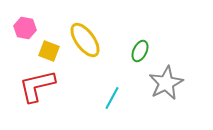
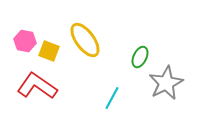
pink hexagon: moved 13 px down
green ellipse: moved 6 px down
red L-shape: rotated 48 degrees clockwise
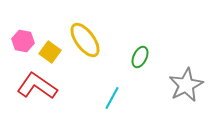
pink hexagon: moved 2 px left
yellow square: moved 1 px right, 1 px down; rotated 15 degrees clockwise
gray star: moved 20 px right, 2 px down
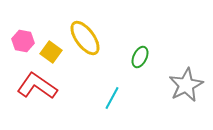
yellow ellipse: moved 2 px up
yellow square: moved 1 px right
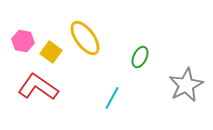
red L-shape: moved 1 px right, 1 px down
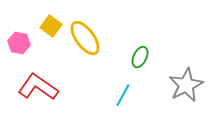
pink hexagon: moved 4 px left, 2 px down
yellow square: moved 26 px up
cyan line: moved 11 px right, 3 px up
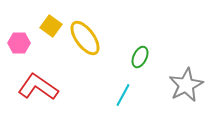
pink hexagon: rotated 10 degrees counterclockwise
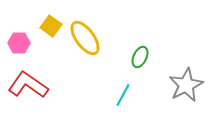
red L-shape: moved 10 px left, 2 px up
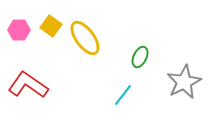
pink hexagon: moved 13 px up
gray star: moved 2 px left, 3 px up
cyan line: rotated 10 degrees clockwise
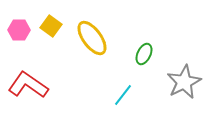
yellow ellipse: moved 7 px right
green ellipse: moved 4 px right, 3 px up
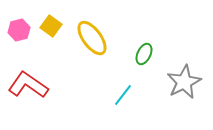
pink hexagon: rotated 15 degrees counterclockwise
